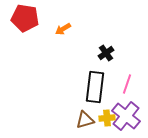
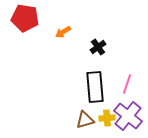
orange arrow: moved 3 px down
black cross: moved 8 px left, 6 px up
black rectangle: rotated 12 degrees counterclockwise
purple cross: moved 2 px right
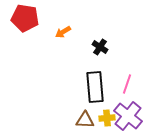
black cross: moved 2 px right; rotated 21 degrees counterclockwise
brown triangle: rotated 18 degrees clockwise
